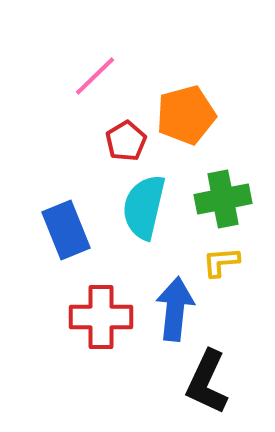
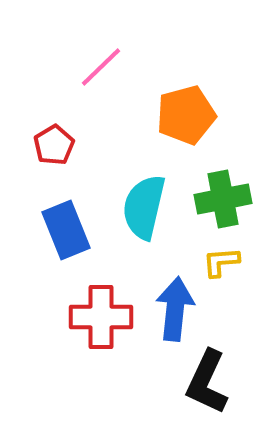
pink line: moved 6 px right, 9 px up
red pentagon: moved 72 px left, 4 px down
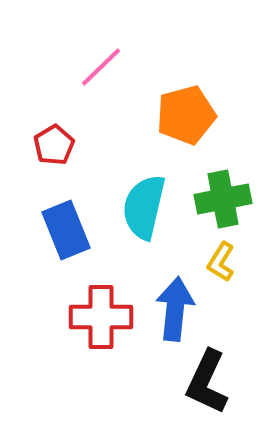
yellow L-shape: rotated 54 degrees counterclockwise
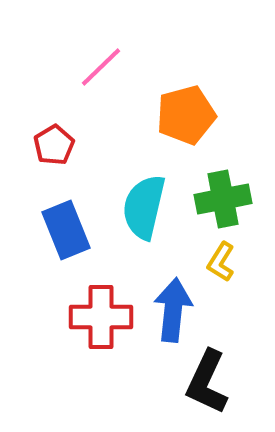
blue arrow: moved 2 px left, 1 px down
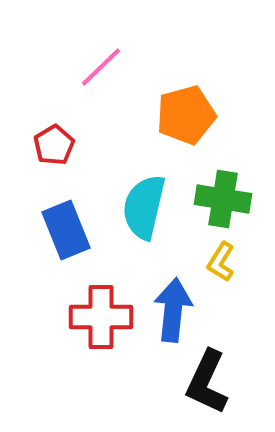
green cross: rotated 20 degrees clockwise
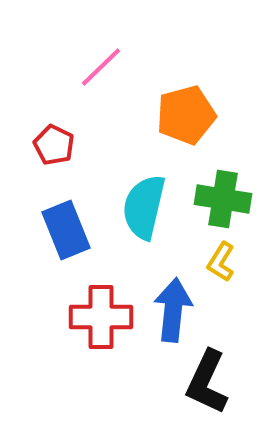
red pentagon: rotated 15 degrees counterclockwise
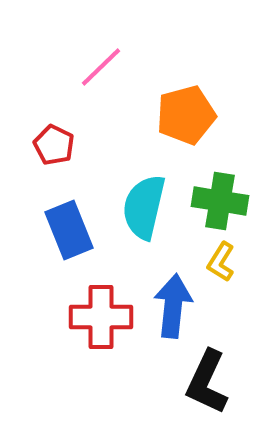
green cross: moved 3 px left, 2 px down
blue rectangle: moved 3 px right
blue arrow: moved 4 px up
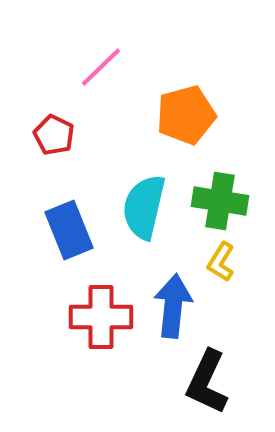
red pentagon: moved 10 px up
